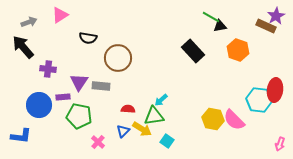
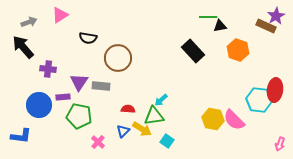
green line: moved 3 px left; rotated 30 degrees counterclockwise
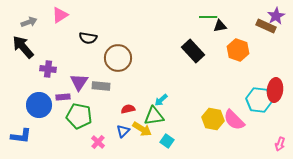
red semicircle: rotated 16 degrees counterclockwise
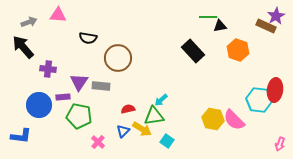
pink triangle: moved 2 px left; rotated 36 degrees clockwise
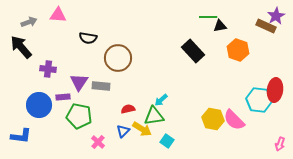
black arrow: moved 2 px left
